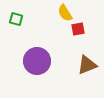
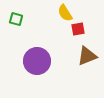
brown triangle: moved 9 px up
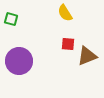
green square: moved 5 px left
red square: moved 10 px left, 15 px down; rotated 16 degrees clockwise
purple circle: moved 18 px left
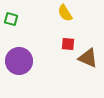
brown triangle: moved 1 px right, 2 px down; rotated 45 degrees clockwise
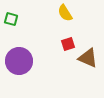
red square: rotated 24 degrees counterclockwise
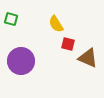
yellow semicircle: moved 9 px left, 11 px down
red square: rotated 32 degrees clockwise
purple circle: moved 2 px right
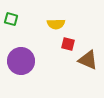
yellow semicircle: rotated 60 degrees counterclockwise
brown triangle: moved 2 px down
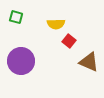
green square: moved 5 px right, 2 px up
red square: moved 1 px right, 3 px up; rotated 24 degrees clockwise
brown triangle: moved 1 px right, 2 px down
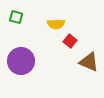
red square: moved 1 px right
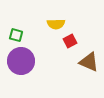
green square: moved 18 px down
red square: rotated 24 degrees clockwise
